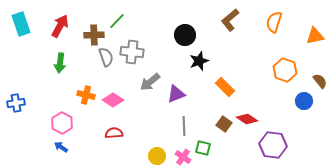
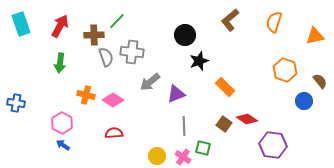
blue cross: rotated 18 degrees clockwise
blue arrow: moved 2 px right, 2 px up
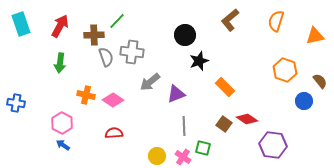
orange semicircle: moved 2 px right, 1 px up
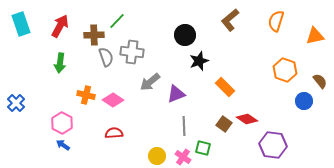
blue cross: rotated 36 degrees clockwise
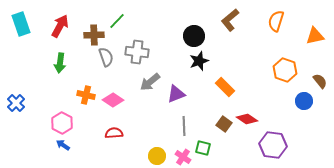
black circle: moved 9 px right, 1 px down
gray cross: moved 5 px right
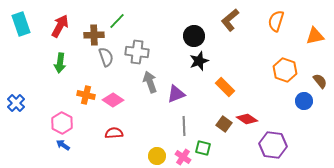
gray arrow: rotated 110 degrees clockwise
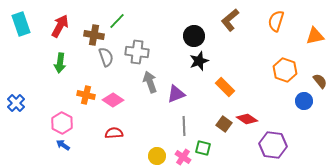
brown cross: rotated 12 degrees clockwise
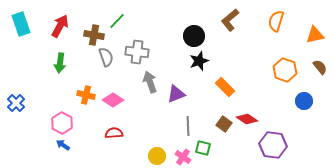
orange triangle: moved 1 px up
brown semicircle: moved 14 px up
gray line: moved 4 px right
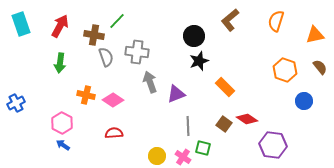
blue cross: rotated 18 degrees clockwise
